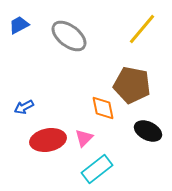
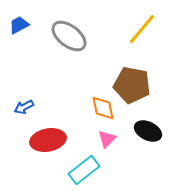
pink triangle: moved 23 px right, 1 px down
cyan rectangle: moved 13 px left, 1 px down
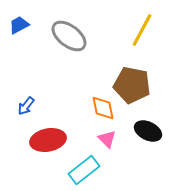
yellow line: moved 1 px down; rotated 12 degrees counterclockwise
blue arrow: moved 2 px right, 1 px up; rotated 24 degrees counterclockwise
pink triangle: rotated 30 degrees counterclockwise
